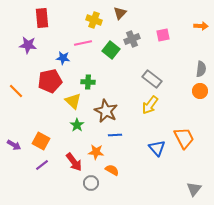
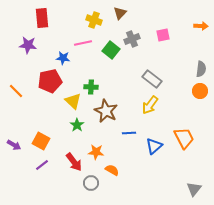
green cross: moved 3 px right, 5 px down
blue line: moved 14 px right, 2 px up
blue triangle: moved 3 px left, 2 px up; rotated 30 degrees clockwise
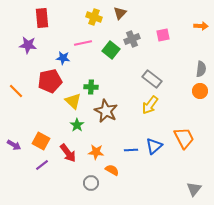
yellow cross: moved 3 px up
blue line: moved 2 px right, 17 px down
red arrow: moved 6 px left, 9 px up
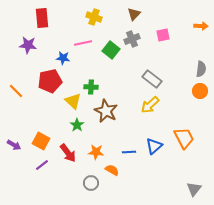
brown triangle: moved 14 px right, 1 px down
yellow arrow: rotated 12 degrees clockwise
blue line: moved 2 px left, 2 px down
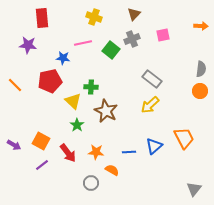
orange line: moved 1 px left, 6 px up
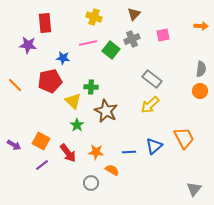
red rectangle: moved 3 px right, 5 px down
pink line: moved 5 px right
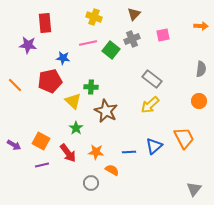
orange circle: moved 1 px left, 10 px down
green star: moved 1 px left, 3 px down
purple line: rotated 24 degrees clockwise
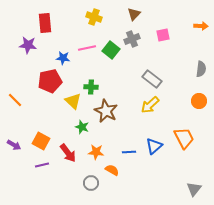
pink line: moved 1 px left, 5 px down
orange line: moved 15 px down
green star: moved 6 px right, 1 px up; rotated 16 degrees counterclockwise
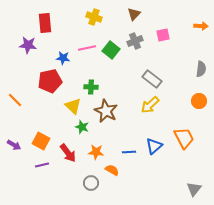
gray cross: moved 3 px right, 2 px down
yellow triangle: moved 5 px down
